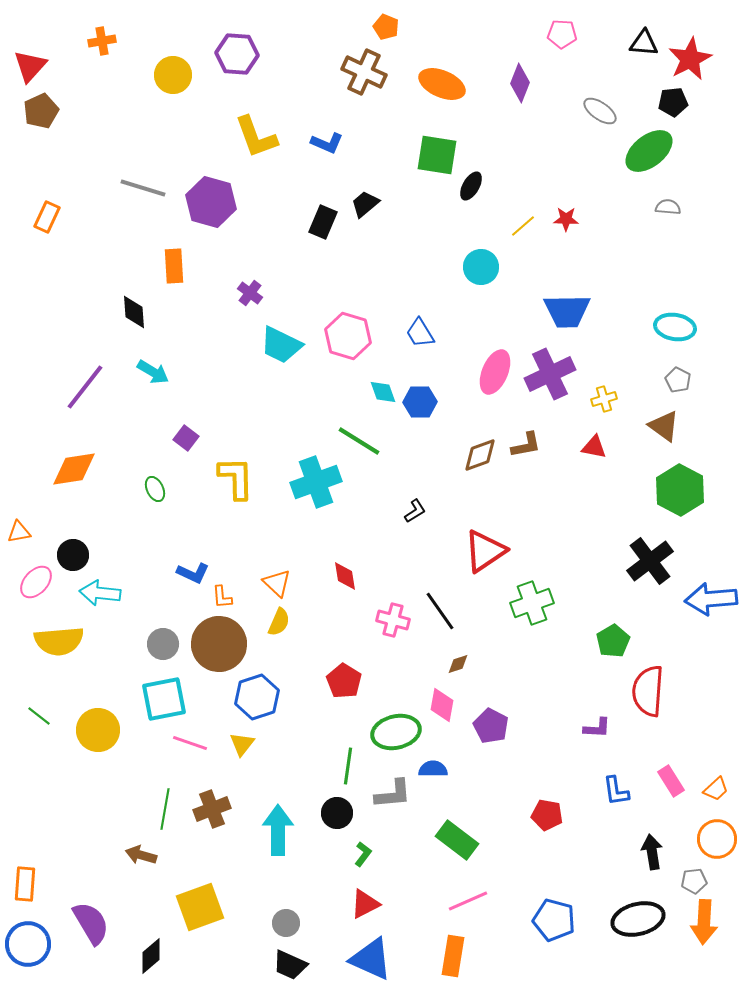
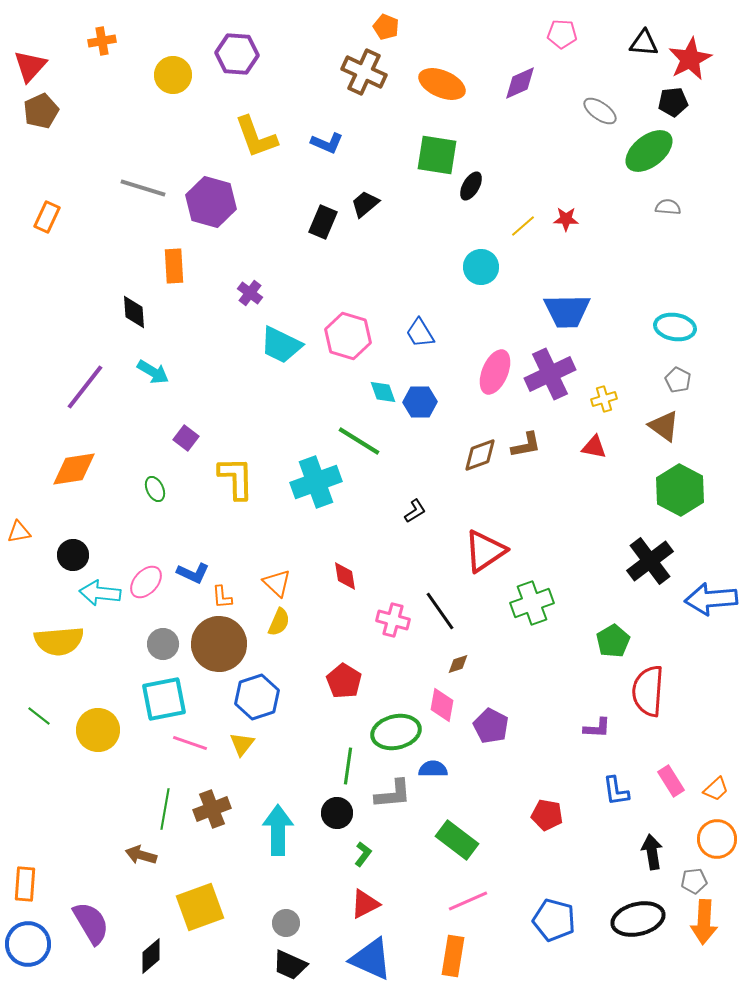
purple diamond at (520, 83): rotated 45 degrees clockwise
pink ellipse at (36, 582): moved 110 px right
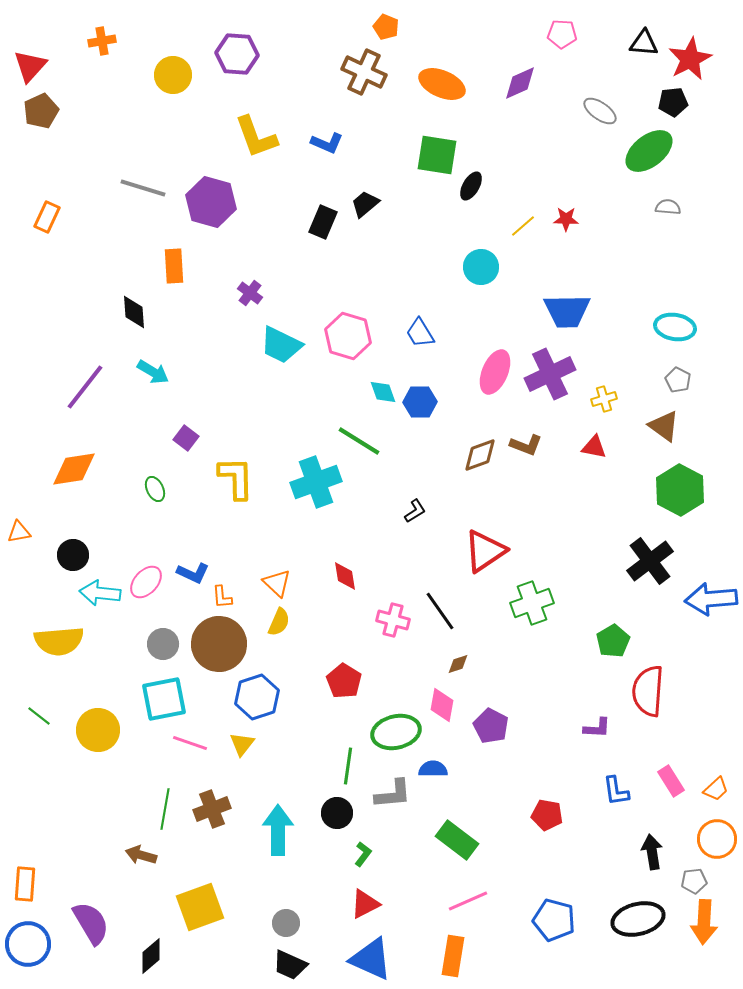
brown L-shape at (526, 445): rotated 32 degrees clockwise
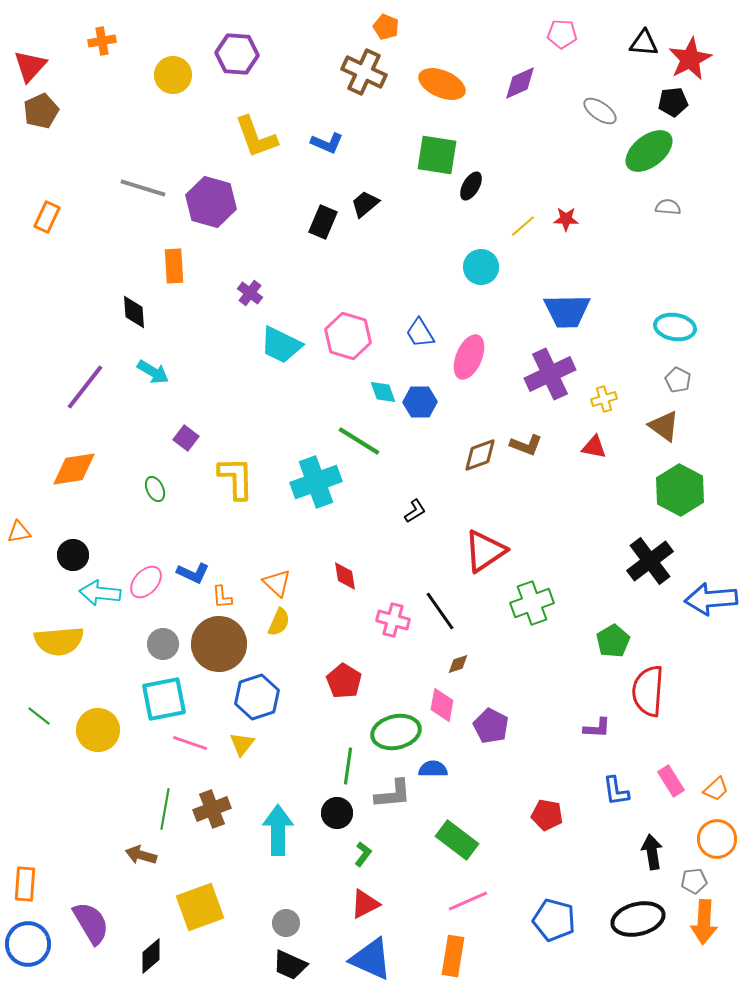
pink ellipse at (495, 372): moved 26 px left, 15 px up
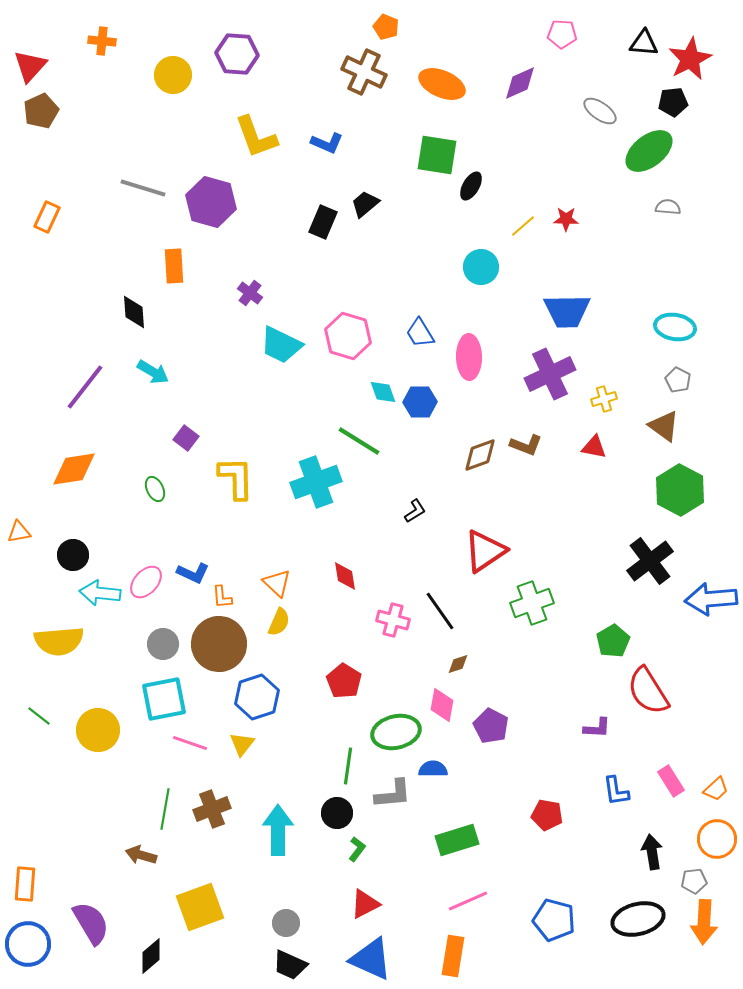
orange cross at (102, 41): rotated 16 degrees clockwise
pink ellipse at (469, 357): rotated 24 degrees counterclockwise
red semicircle at (648, 691): rotated 36 degrees counterclockwise
green rectangle at (457, 840): rotated 54 degrees counterclockwise
green L-shape at (363, 854): moved 6 px left, 5 px up
